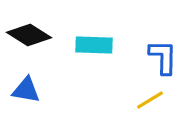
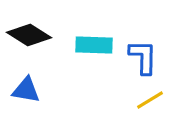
blue L-shape: moved 20 px left
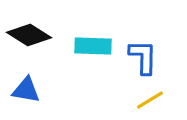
cyan rectangle: moved 1 px left, 1 px down
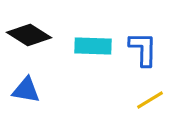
blue L-shape: moved 8 px up
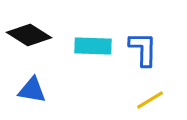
blue triangle: moved 6 px right
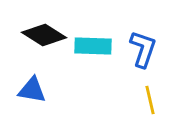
black diamond: moved 15 px right
blue L-shape: rotated 18 degrees clockwise
yellow line: rotated 72 degrees counterclockwise
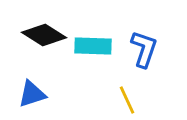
blue L-shape: moved 1 px right
blue triangle: moved 4 px down; rotated 28 degrees counterclockwise
yellow line: moved 23 px left; rotated 12 degrees counterclockwise
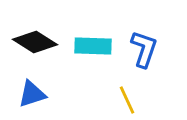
black diamond: moved 9 px left, 7 px down
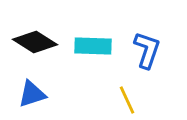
blue L-shape: moved 3 px right, 1 px down
